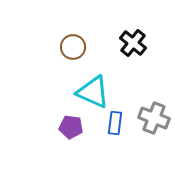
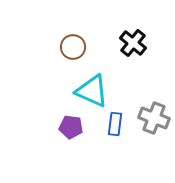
cyan triangle: moved 1 px left, 1 px up
blue rectangle: moved 1 px down
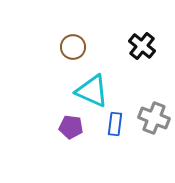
black cross: moved 9 px right, 3 px down
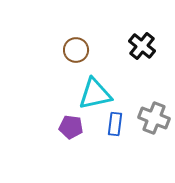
brown circle: moved 3 px right, 3 px down
cyan triangle: moved 3 px right, 3 px down; rotated 36 degrees counterclockwise
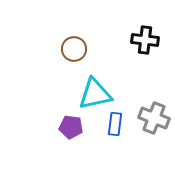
black cross: moved 3 px right, 6 px up; rotated 32 degrees counterclockwise
brown circle: moved 2 px left, 1 px up
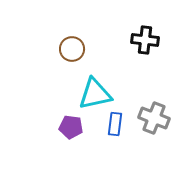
brown circle: moved 2 px left
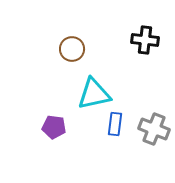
cyan triangle: moved 1 px left
gray cross: moved 11 px down
purple pentagon: moved 17 px left
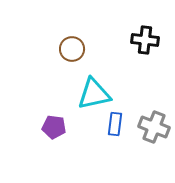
gray cross: moved 2 px up
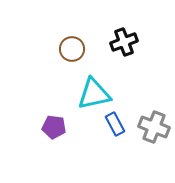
black cross: moved 21 px left, 2 px down; rotated 28 degrees counterclockwise
blue rectangle: rotated 35 degrees counterclockwise
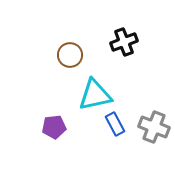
brown circle: moved 2 px left, 6 px down
cyan triangle: moved 1 px right, 1 px down
purple pentagon: rotated 15 degrees counterclockwise
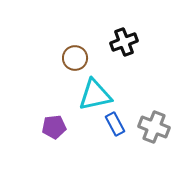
brown circle: moved 5 px right, 3 px down
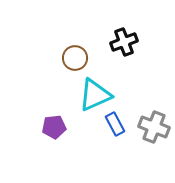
cyan triangle: rotated 12 degrees counterclockwise
